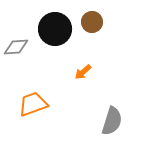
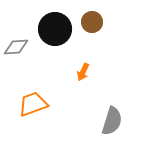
orange arrow: rotated 24 degrees counterclockwise
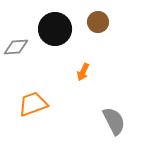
brown circle: moved 6 px right
gray semicircle: moved 2 px right; rotated 44 degrees counterclockwise
